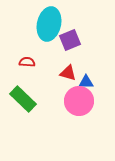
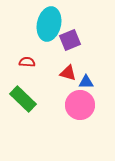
pink circle: moved 1 px right, 4 px down
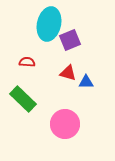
pink circle: moved 15 px left, 19 px down
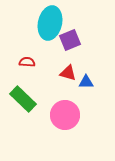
cyan ellipse: moved 1 px right, 1 px up
pink circle: moved 9 px up
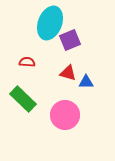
cyan ellipse: rotated 8 degrees clockwise
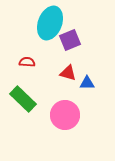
blue triangle: moved 1 px right, 1 px down
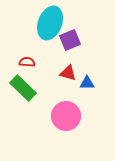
green rectangle: moved 11 px up
pink circle: moved 1 px right, 1 px down
